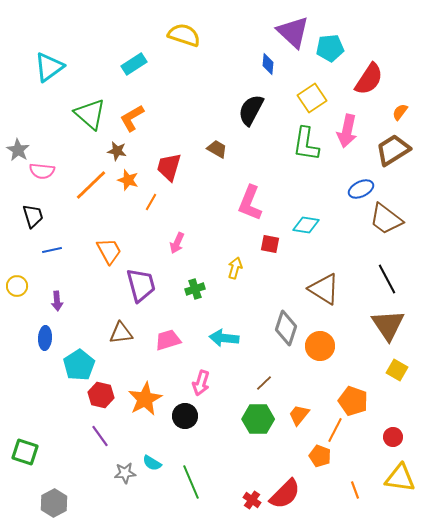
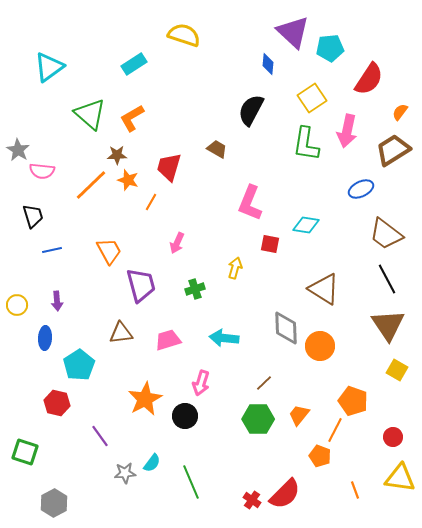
brown star at (117, 151): moved 4 px down; rotated 12 degrees counterclockwise
brown trapezoid at (386, 219): moved 15 px down
yellow circle at (17, 286): moved 19 px down
gray diamond at (286, 328): rotated 20 degrees counterclockwise
red hexagon at (101, 395): moved 44 px left, 8 px down
cyan semicircle at (152, 463): rotated 84 degrees counterclockwise
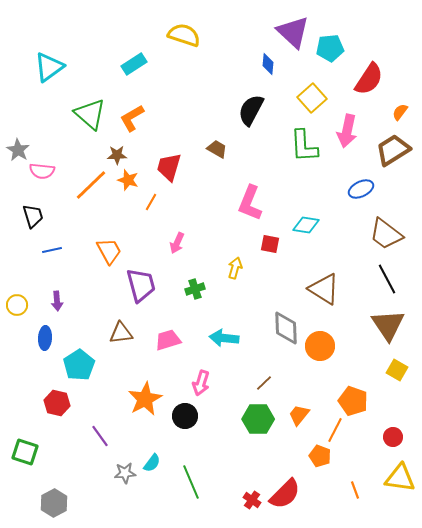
yellow square at (312, 98): rotated 8 degrees counterclockwise
green L-shape at (306, 144): moved 2 px left, 2 px down; rotated 12 degrees counterclockwise
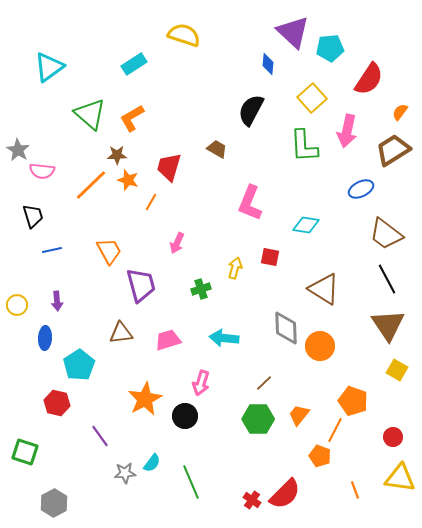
red square at (270, 244): moved 13 px down
green cross at (195, 289): moved 6 px right
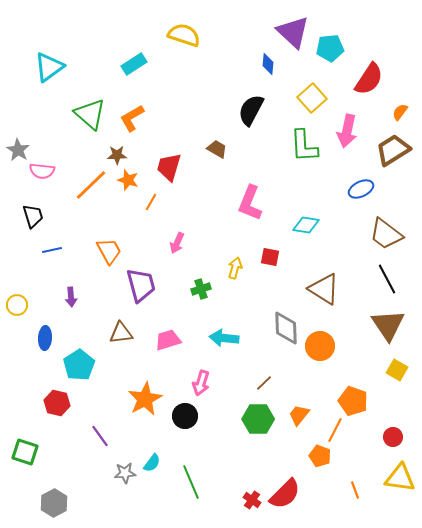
purple arrow at (57, 301): moved 14 px right, 4 px up
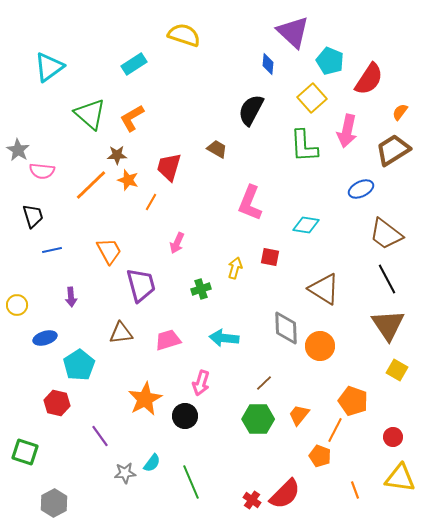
cyan pentagon at (330, 48): moved 13 px down; rotated 28 degrees clockwise
blue ellipse at (45, 338): rotated 70 degrees clockwise
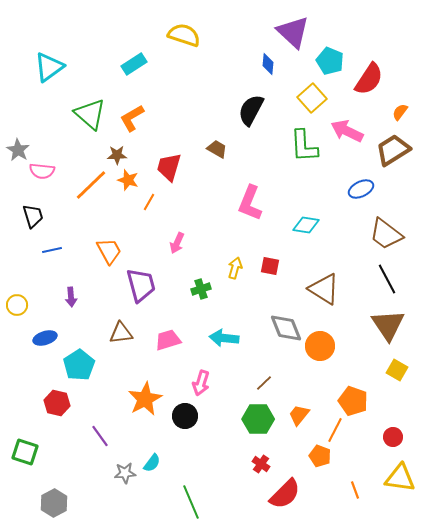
pink arrow at (347, 131): rotated 104 degrees clockwise
orange line at (151, 202): moved 2 px left
red square at (270, 257): moved 9 px down
gray diamond at (286, 328): rotated 20 degrees counterclockwise
green line at (191, 482): moved 20 px down
red cross at (252, 500): moved 9 px right, 36 px up
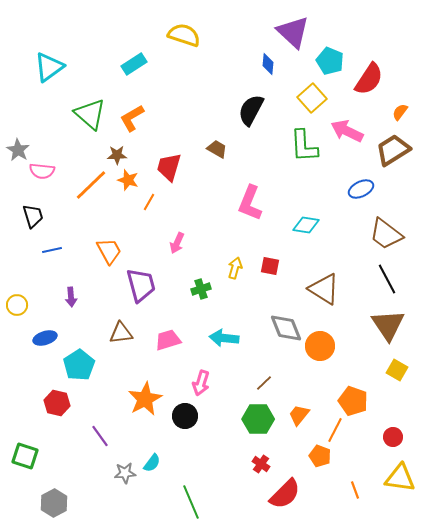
green square at (25, 452): moved 4 px down
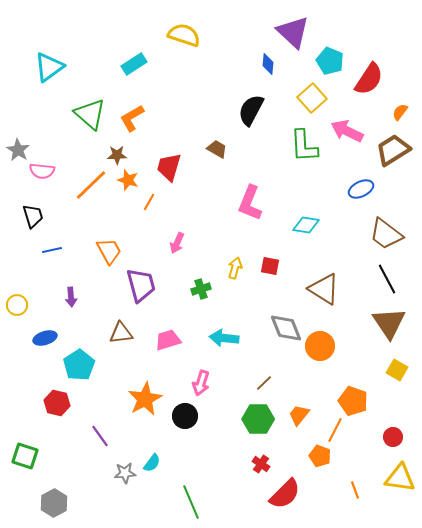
brown triangle at (388, 325): moved 1 px right, 2 px up
